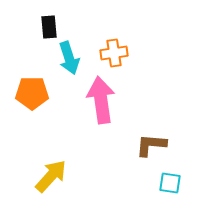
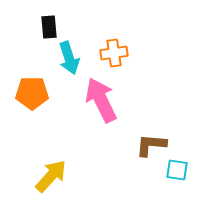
pink arrow: rotated 18 degrees counterclockwise
cyan square: moved 7 px right, 13 px up
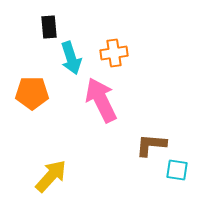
cyan arrow: moved 2 px right
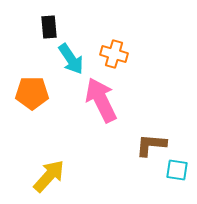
orange cross: moved 1 px down; rotated 24 degrees clockwise
cyan arrow: moved 1 px down; rotated 16 degrees counterclockwise
yellow arrow: moved 2 px left
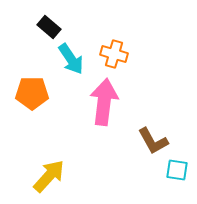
black rectangle: rotated 45 degrees counterclockwise
pink arrow: moved 3 px right, 2 px down; rotated 33 degrees clockwise
brown L-shape: moved 2 px right, 4 px up; rotated 124 degrees counterclockwise
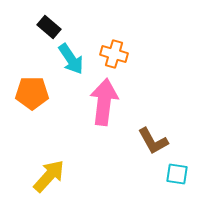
cyan square: moved 4 px down
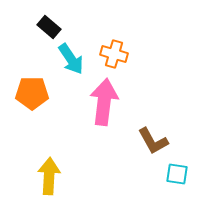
yellow arrow: rotated 39 degrees counterclockwise
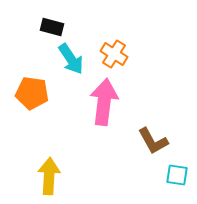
black rectangle: moved 3 px right; rotated 25 degrees counterclockwise
orange cross: rotated 16 degrees clockwise
orange pentagon: rotated 8 degrees clockwise
cyan square: moved 1 px down
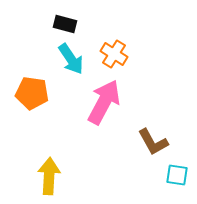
black rectangle: moved 13 px right, 3 px up
pink arrow: rotated 21 degrees clockwise
brown L-shape: moved 1 px down
